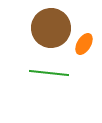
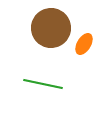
green line: moved 6 px left, 11 px down; rotated 6 degrees clockwise
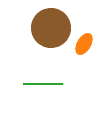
green line: rotated 12 degrees counterclockwise
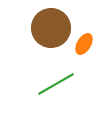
green line: moved 13 px right; rotated 30 degrees counterclockwise
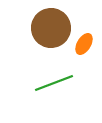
green line: moved 2 px left, 1 px up; rotated 9 degrees clockwise
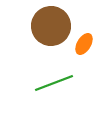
brown circle: moved 2 px up
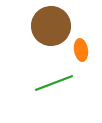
orange ellipse: moved 3 px left, 6 px down; rotated 40 degrees counterclockwise
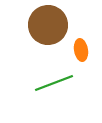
brown circle: moved 3 px left, 1 px up
